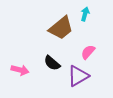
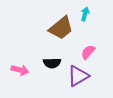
black semicircle: rotated 42 degrees counterclockwise
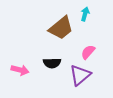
purple triangle: moved 2 px right, 1 px up; rotated 10 degrees counterclockwise
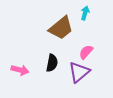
cyan arrow: moved 1 px up
pink semicircle: moved 2 px left
black semicircle: rotated 78 degrees counterclockwise
purple triangle: moved 1 px left, 3 px up
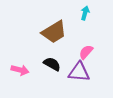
brown trapezoid: moved 7 px left, 4 px down; rotated 8 degrees clockwise
black semicircle: moved 1 px down; rotated 72 degrees counterclockwise
purple triangle: rotated 45 degrees clockwise
